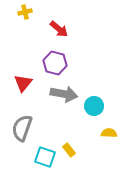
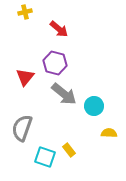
red triangle: moved 2 px right, 6 px up
gray arrow: rotated 28 degrees clockwise
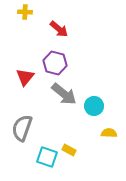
yellow cross: rotated 16 degrees clockwise
yellow rectangle: rotated 24 degrees counterclockwise
cyan square: moved 2 px right
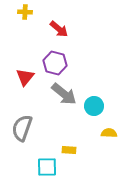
yellow rectangle: rotated 24 degrees counterclockwise
cyan square: moved 10 px down; rotated 20 degrees counterclockwise
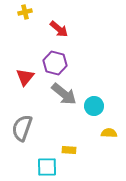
yellow cross: rotated 16 degrees counterclockwise
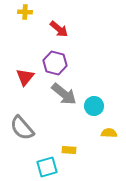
yellow cross: rotated 16 degrees clockwise
gray semicircle: rotated 60 degrees counterclockwise
cyan square: rotated 15 degrees counterclockwise
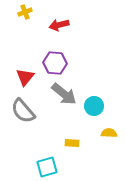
yellow cross: rotated 24 degrees counterclockwise
red arrow: moved 4 px up; rotated 126 degrees clockwise
purple hexagon: rotated 10 degrees counterclockwise
gray semicircle: moved 1 px right, 17 px up
yellow rectangle: moved 3 px right, 7 px up
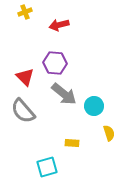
red triangle: rotated 24 degrees counterclockwise
yellow semicircle: rotated 70 degrees clockwise
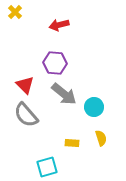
yellow cross: moved 10 px left; rotated 24 degrees counterclockwise
red triangle: moved 8 px down
cyan circle: moved 1 px down
gray semicircle: moved 3 px right, 4 px down
yellow semicircle: moved 8 px left, 5 px down
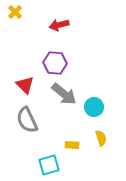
gray semicircle: moved 1 px right, 5 px down; rotated 16 degrees clockwise
yellow rectangle: moved 2 px down
cyan square: moved 2 px right, 2 px up
